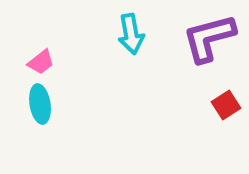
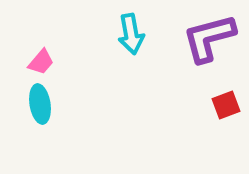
pink trapezoid: rotated 12 degrees counterclockwise
red square: rotated 12 degrees clockwise
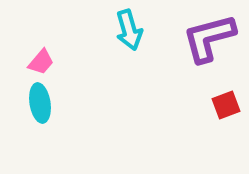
cyan arrow: moved 2 px left, 4 px up; rotated 6 degrees counterclockwise
cyan ellipse: moved 1 px up
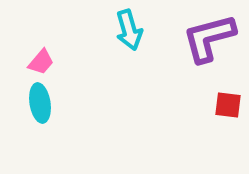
red square: moved 2 px right; rotated 28 degrees clockwise
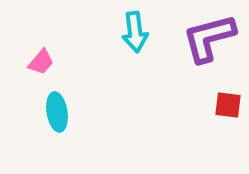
cyan arrow: moved 6 px right, 2 px down; rotated 9 degrees clockwise
cyan ellipse: moved 17 px right, 9 px down
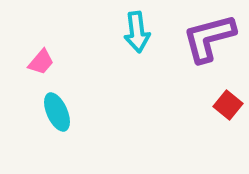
cyan arrow: moved 2 px right
red square: rotated 32 degrees clockwise
cyan ellipse: rotated 15 degrees counterclockwise
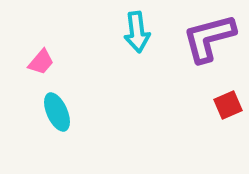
red square: rotated 28 degrees clockwise
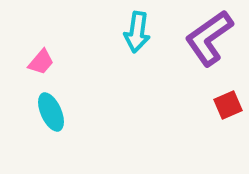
cyan arrow: rotated 15 degrees clockwise
purple L-shape: rotated 20 degrees counterclockwise
cyan ellipse: moved 6 px left
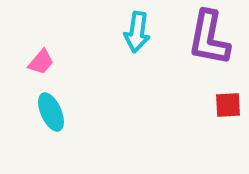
purple L-shape: rotated 44 degrees counterclockwise
red square: rotated 20 degrees clockwise
